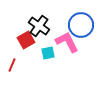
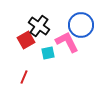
red line: moved 12 px right, 12 px down
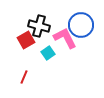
black cross: rotated 20 degrees counterclockwise
pink L-shape: moved 2 px left, 4 px up
cyan square: rotated 24 degrees counterclockwise
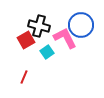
cyan square: moved 1 px left, 1 px up
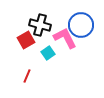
black cross: moved 1 px right, 1 px up
cyan square: moved 1 px right, 1 px down
red line: moved 3 px right, 1 px up
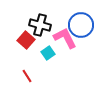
red square: rotated 18 degrees counterclockwise
red line: rotated 56 degrees counterclockwise
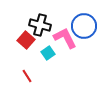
blue circle: moved 3 px right, 1 px down
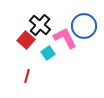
black cross: rotated 25 degrees clockwise
red line: rotated 48 degrees clockwise
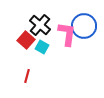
pink L-shape: moved 2 px right, 4 px up; rotated 35 degrees clockwise
cyan square: moved 6 px left, 6 px up; rotated 24 degrees counterclockwise
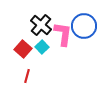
black cross: moved 1 px right
pink L-shape: moved 4 px left
red square: moved 3 px left, 9 px down
cyan square: rotated 16 degrees clockwise
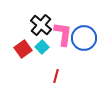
blue circle: moved 12 px down
red square: rotated 12 degrees clockwise
red line: moved 29 px right
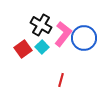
black cross: rotated 10 degrees counterclockwise
pink L-shape: rotated 30 degrees clockwise
red line: moved 5 px right, 4 px down
